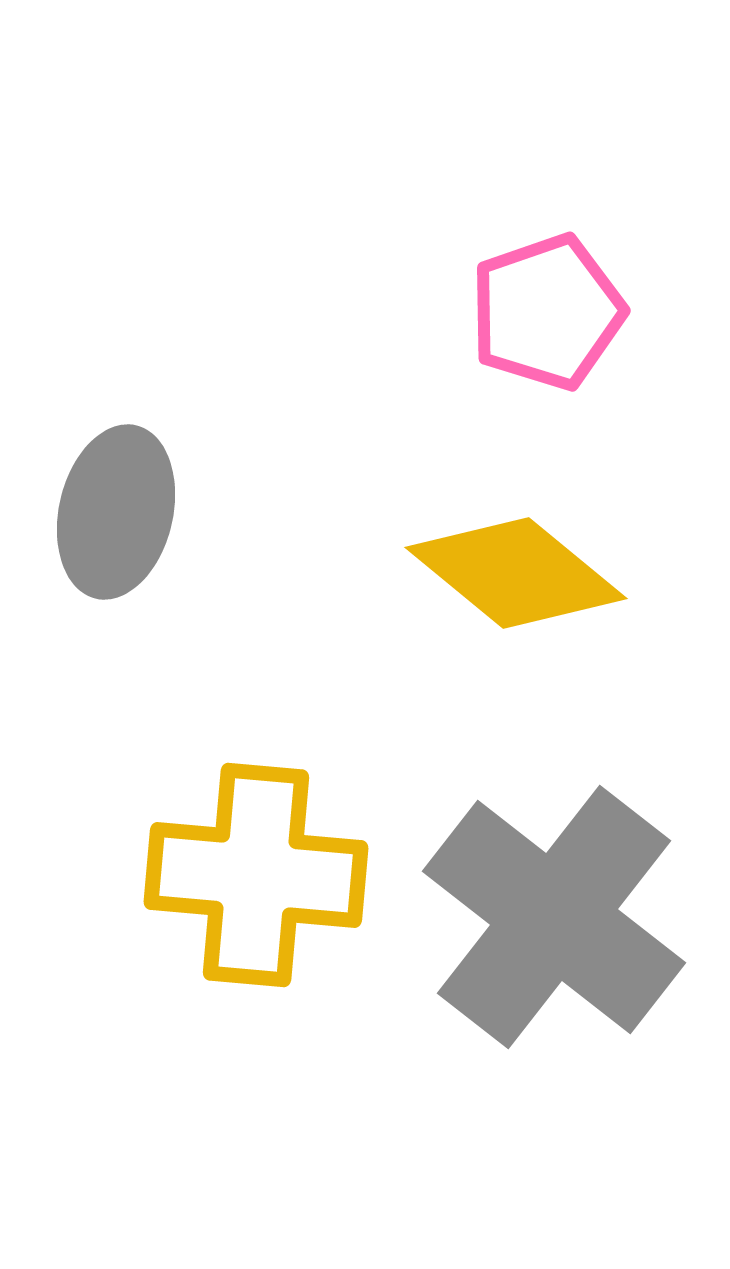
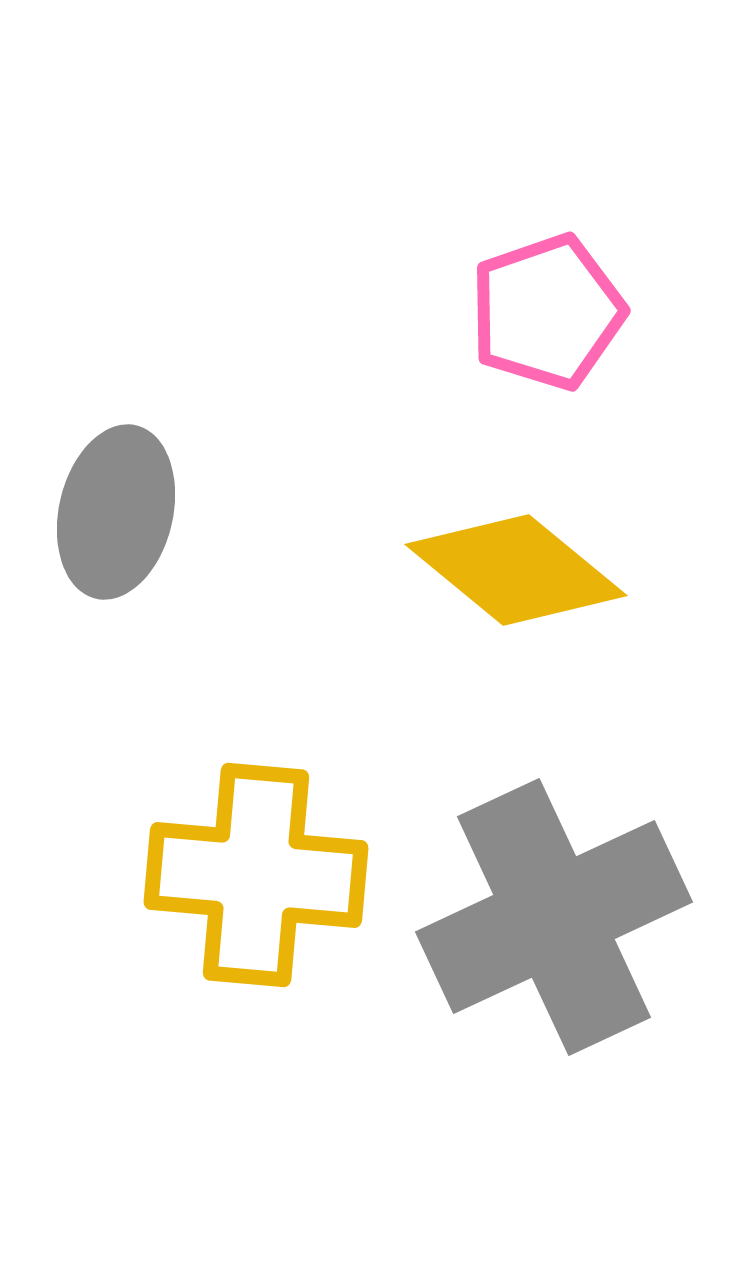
yellow diamond: moved 3 px up
gray cross: rotated 27 degrees clockwise
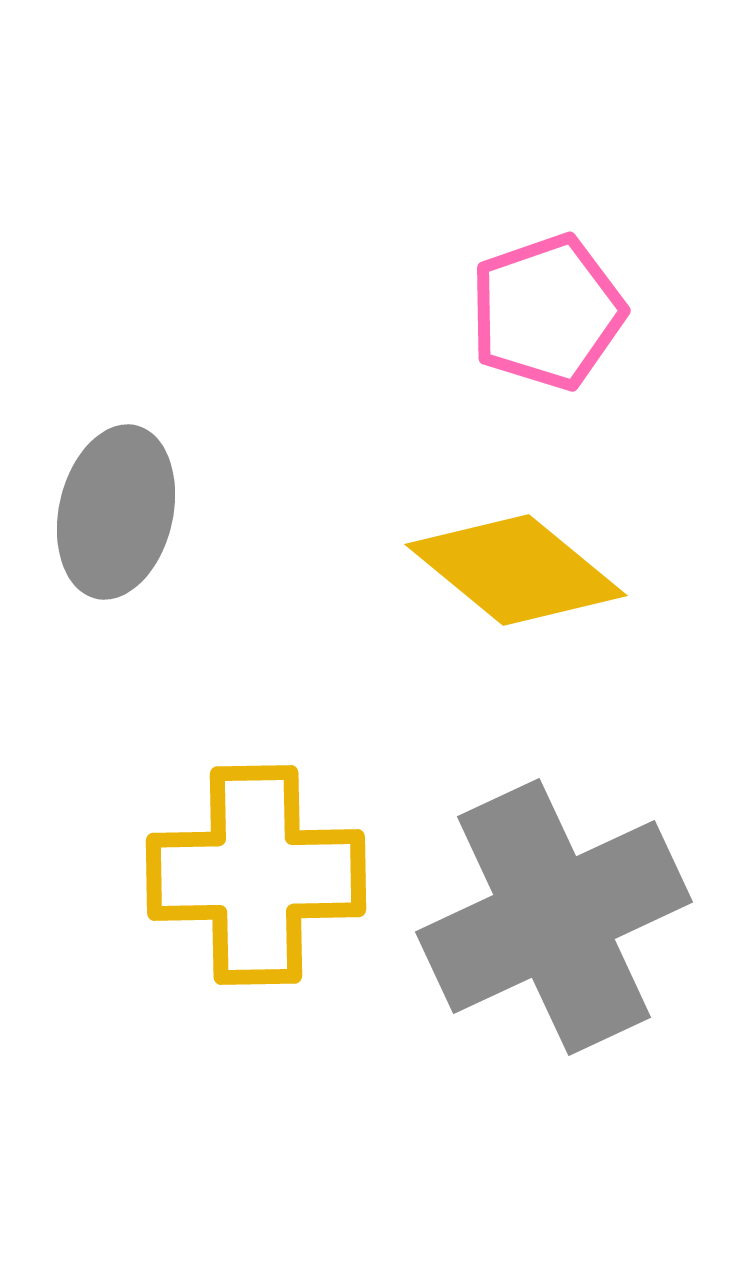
yellow cross: rotated 6 degrees counterclockwise
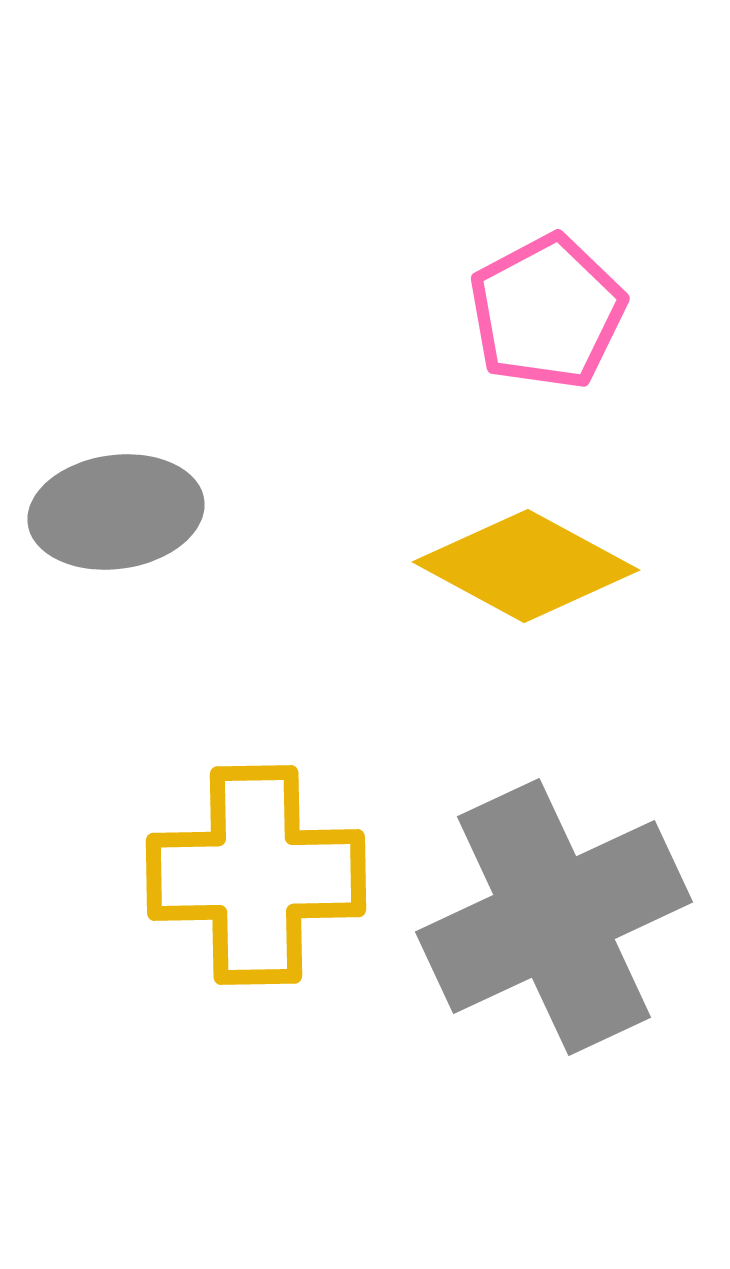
pink pentagon: rotated 9 degrees counterclockwise
gray ellipse: rotated 69 degrees clockwise
yellow diamond: moved 10 px right, 4 px up; rotated 11 degrees counterclockwise
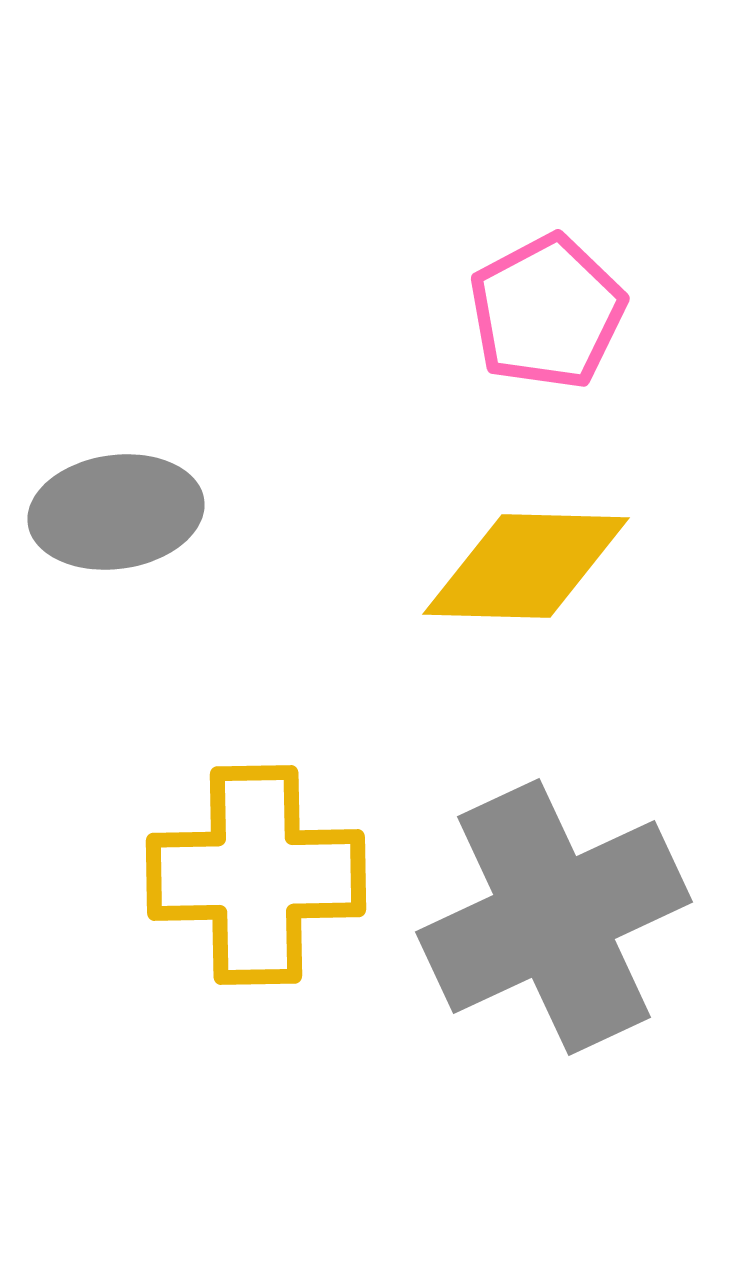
yellow diamond: rotated 27 degrees counterclockwise
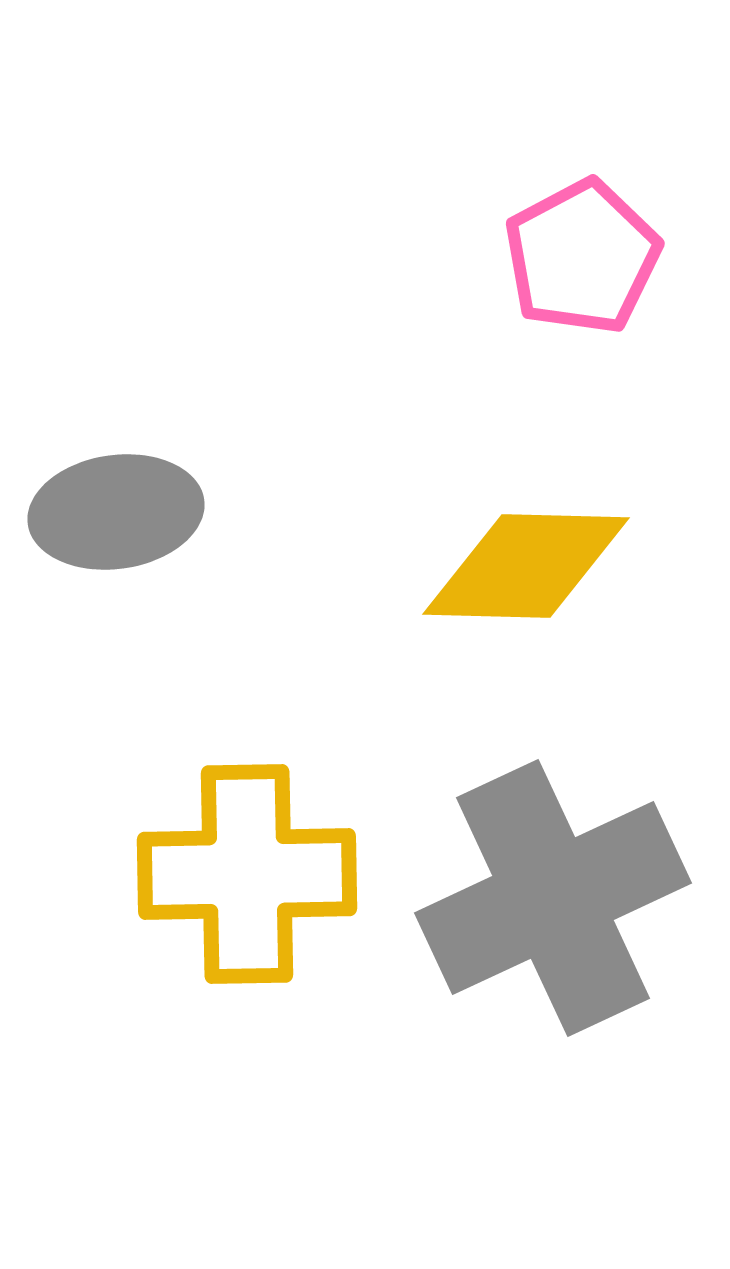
pink pentagon: moved 35 px right, 55 px up
yellow cross: moved 9 px left, 1 px up
gray cross: moved 1 px left, 19 px up
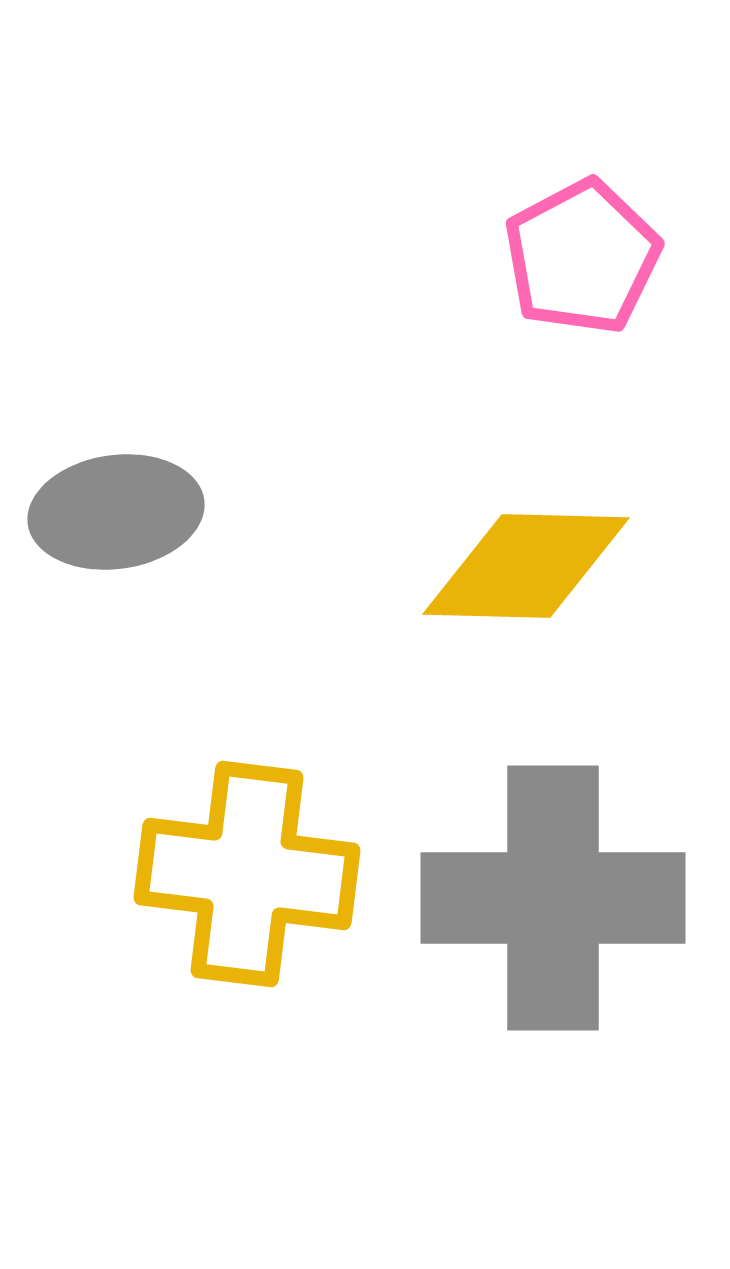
yellow cross: rotated 8 degrees clockwise
gray cross: rotated 25 degrees clockwise
